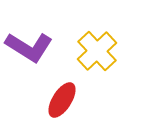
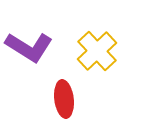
red ellipse: moved 2 px right, 1 px up; rotated 39 degrees counterclockwise
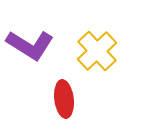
purple L-shape: moved 1 px right, 2 px up
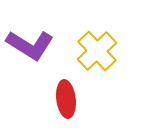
red ellipse: moved 2 px right
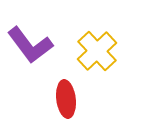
purple L-shape: rotated 21 degrees clockwise
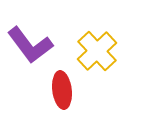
red ellipse: moved 4 px left, 9 px up
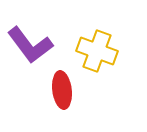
yellow cross: rotated 27 degrees counterclockwise
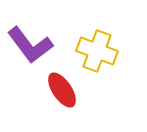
red ellipse: rotated 27 degrees counterclockwise
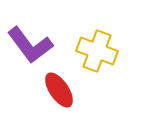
red ellipse: moved 3 px left
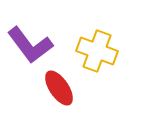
red ellipse: moved 2 px up
